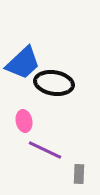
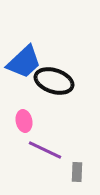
blue trapezoid: moved 1 px right, 1 px up
black ellipse: moved 2 px up; rotated 9 degrees clockwise
gray rectangle: moved 2 px left, 2 px up
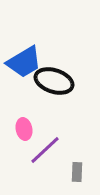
blue trapezoid: rotated 12 degrees clockwise
pink ellipse: moved 8 px down
purple line: rotated 68 degrees counterclockwise
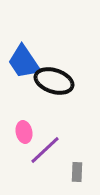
blue trapezoid: rotated 87 degrees clockwise
pink ellipse: moved 3 px down
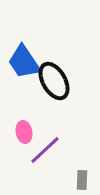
black ellipse: rotated 42 degrees clockwise
gray rectangle: moved 5 px right, 8 px down
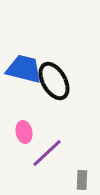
blue trapezoid: moved 7 px down; rotated 138 degrees clockwise
purple line: moved 2 px right, 3 px down
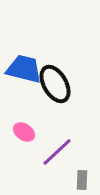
black ellipse: moved 1 px right, 3 px down
pink ellipse: rotated 45 degrees counterclockwise
purple line: moved 10 px right, 1 px up
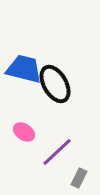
gray rectangle: moved 3 px left, 2 px up; rotated 24 degrees clockwise
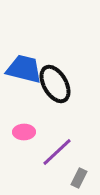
pink ellipse: rotated 35 degrees counterclockwise
